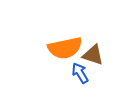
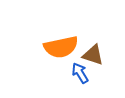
orange semicircle: moved 4 px left, 1 px up
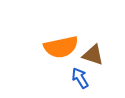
blue arrow: moved 5 px down
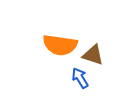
orange semicircle: moved 1 px left, 2 px up; rotated 20 degrees clockwise
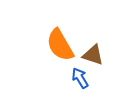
orange semicircle: rotated 52 degrees clockwise
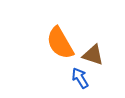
orange semicircle: moved 2 px up
